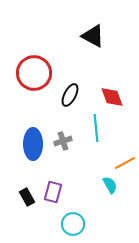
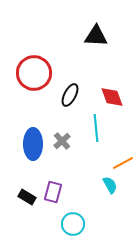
black triangle: moved 3 px right; rotated 25 degrees counterclockwise
gray cross: moved 1 px left; rotated 24 degrees counterclockwise
orange line: moved 2 px left
black rectangle: rotated 30 degrees counterclockwise
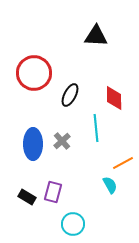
red diamond: moved 2 px right, 1 px down; rotated 20 degrees clockwise
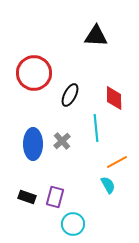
orange line: moved 6 px left, 1 px up
cyan semicircle: moved 2 px left
purple rectangle: moved 2 px right, 5 px down
black rectangle: rotated 12 degrees counterclockwise
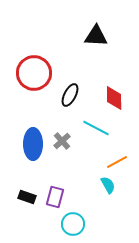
cyan line: rotated 56 degrees counterclockwise
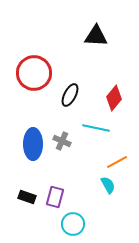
red diamond: rotated 40 degrees clockwise
cyan line: rotated 16 degrees counterclockwise
gray cross: rotated 24 degrees counterclockwise
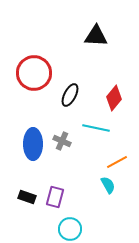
cyan circle: moved 3 px left, 5 px down
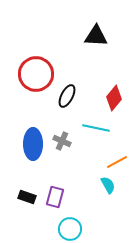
red circle: moved 2 px right, 1 px down
black ellipse: moved 3 px left, 1 px down
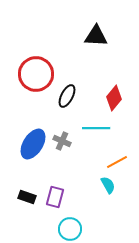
cyan line: rotated 12 degrees counterclockwise
blue ellipse: rotated 32 degrees clockwise
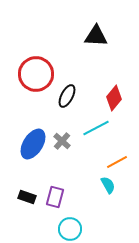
cyan line: rotated 28 degrees counterclockwise
gray cross: rotated 18 degrees clockwise
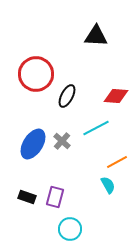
red diamond: moved 2 px right, 2 px up; rotated 55 degrees clockwise
